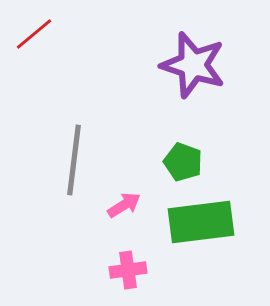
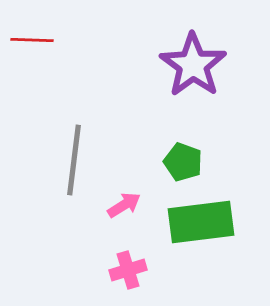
red line: moved 2 px left, 6 px down; rotated 42 degrees clockwise
purple star: rotated 18 degrees clockwise
pink cross: rotated 9 degrees counterclockwise
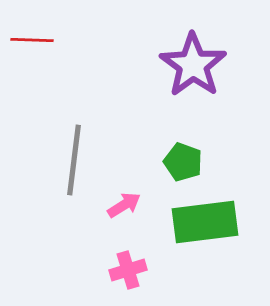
green rectangle: moved 4 px right
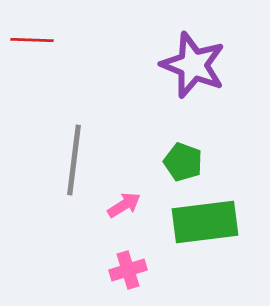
purple star: rotated 14 degrees counterclockwise
